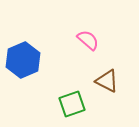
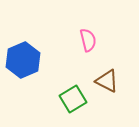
pink semicircle: rotated 35 degrees clockwise
green square: moved 1 px right, 5 px up; rotated 12 degrees counterclockwise
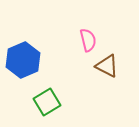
brown triangle: moved 15 px up
green square: moved 26 px left, 3 px down
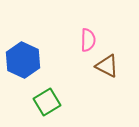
pink semicircle: rotated 15 degrees clockwise
blue hexagon: rotated 12 degrees counterclockwise
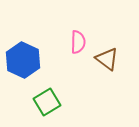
pink semicircle: moved 10 px left, 2 px down
brown triangle: moved 7 px up; rotated 10 degrees clockwise
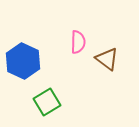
blue hexagon: moved 1 px down
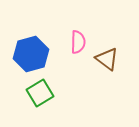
blue hexagon: moved 8 px right, 7 px up; rotated 20 degrees clockwise
green square: moved 7 px left, 9 px up
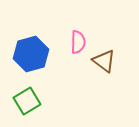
brown triangle: moved 3 px left, 2 px down
green square: moved 13 px left, 8 px down
